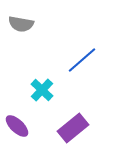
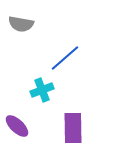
blue line: moved 17 px left, 2 px up
cyan cross: rotated 25 degrees clockwise
purple rectangle: rotated 52 degrees counterclockwise
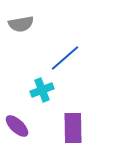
gray semicircle: rotated 20 degrees counterclockwise
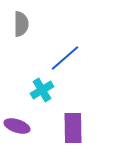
gray semicircle: rotated 80 degrees counterclockwise
cyan cross: rotated 10 degrees counterclockwise
purple ellipse: rotated 25 degrees counterclockwise
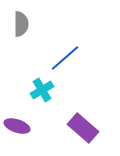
purple rectangle: moved 10 px right; rotated 48 degrees counterclockwise
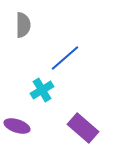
gray semicircle: moved 2 px right, 1 px down
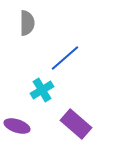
gray semicircle: moved 4 px right, 2 px up
purple rectangle: moved 7 px left, 4 px up
